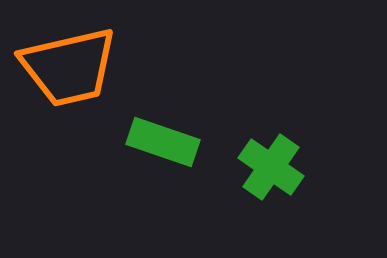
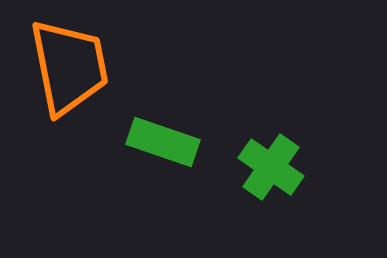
orange trapezoid: rotated 88 degrees counterclockwise
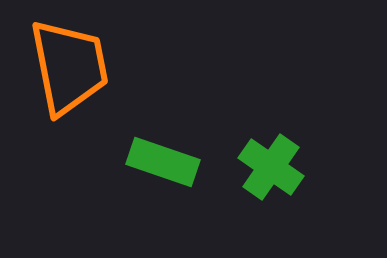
green rectangle: moved 20 px down
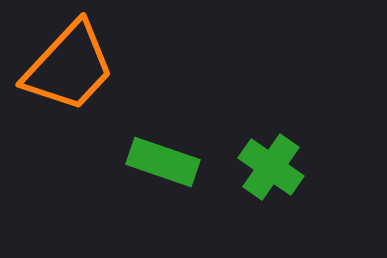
orange trapezoid: rotated 54 degrees clockwise
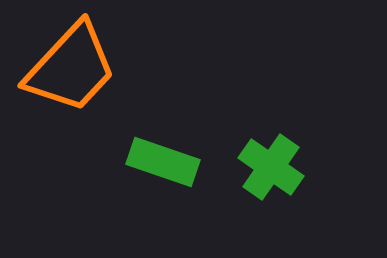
orange trapezoid: moved 2 px right, 1 px down
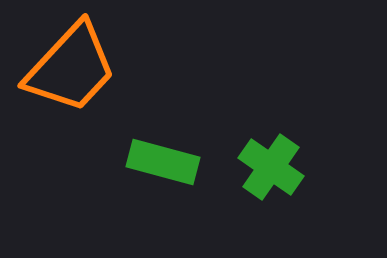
green rectangle: rotated 4 degrees counterclockwise
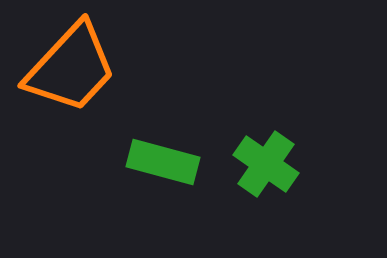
green cross: moved 5 px left, 3 px up
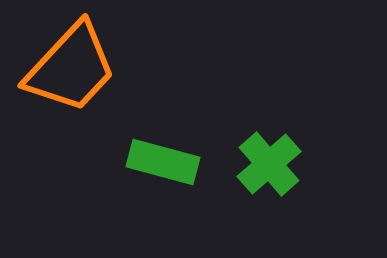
green cross: moved 3 px right; rotated 14 degrees clockwise
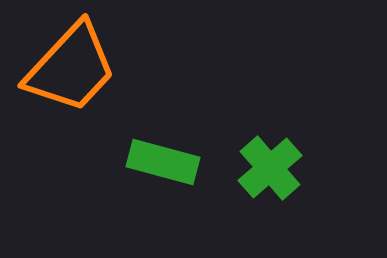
green cross: moved 1 px right, 4 px down
